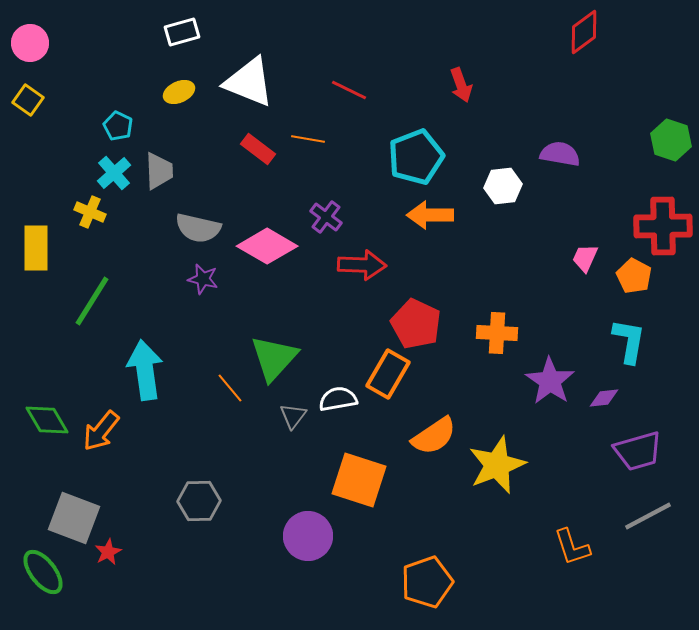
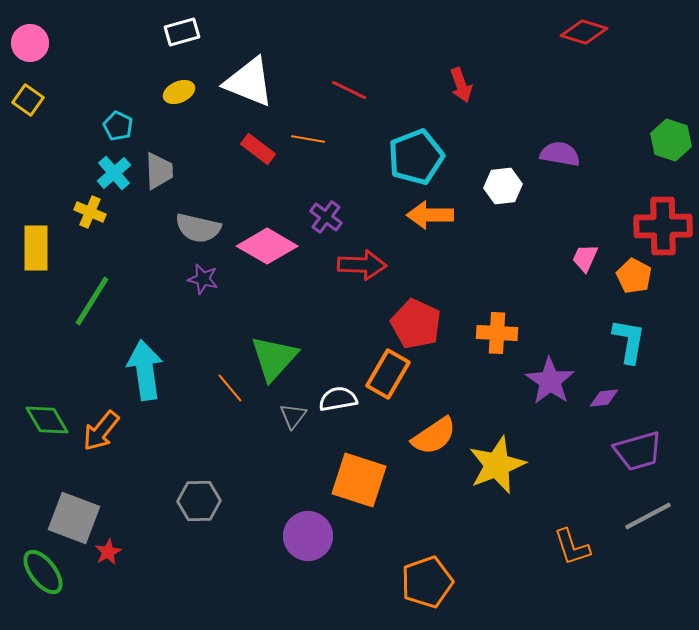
red diamond at (584, 32): rotated 54 degrees clockwise
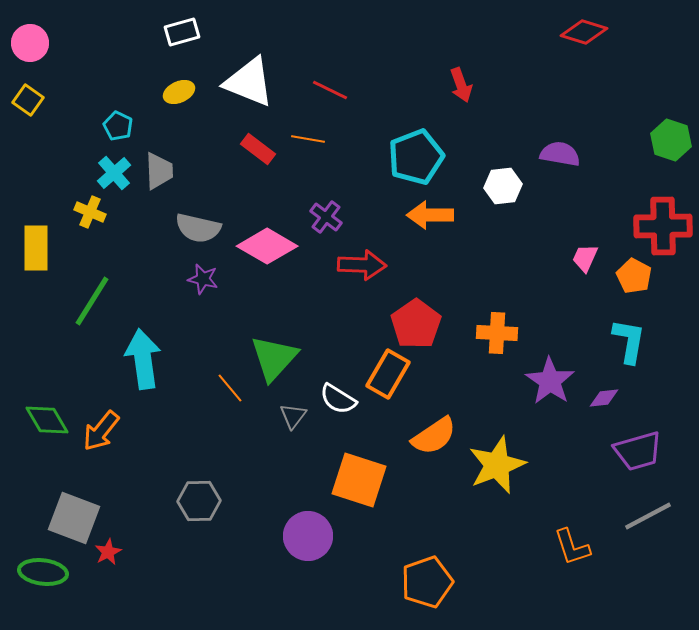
red line at (349, 90): moved 19 px left
red pentagon at (416, 324): rotated 12 degrees clockwise
cyan arrow at (145, 370): moved 2 px left, 11 px up
white semicircle at (338, 399): rotated 138 degrees counterclockwise
green ellipse at (43, 572): rotated 45 degrees counterclockwise
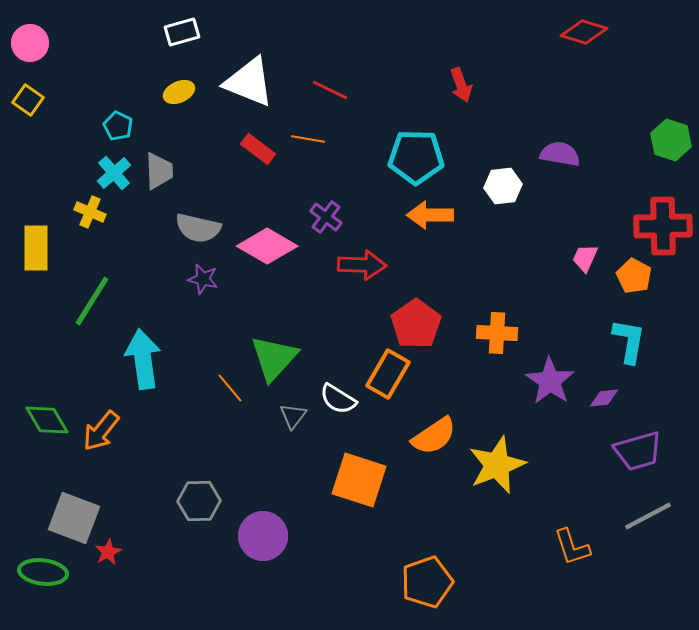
cyan pentagon at (416, 157): rotated 22 degrees clockwise
purple circle at (308, 536): moved 45 px left
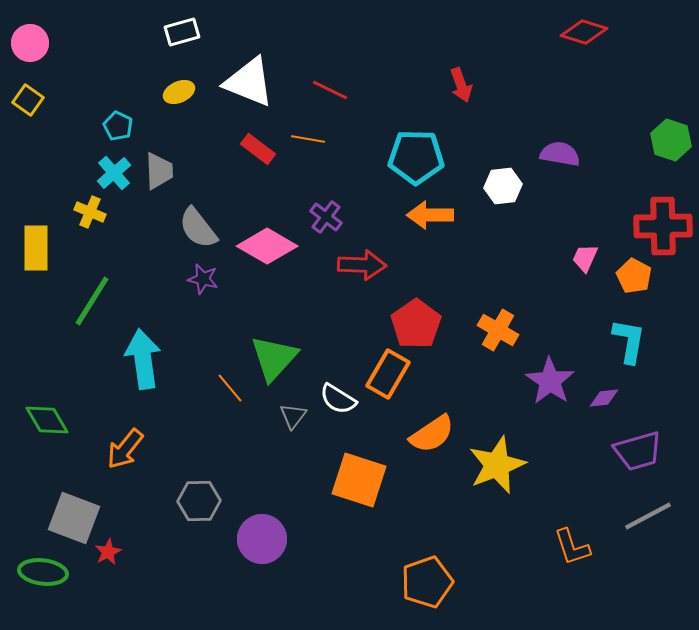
gray semicircle at (198, 228): rotated 39 degrees clockwise
orange cross at (497, 333): moved 1 px right, 3 px up; rotated 27 degrees clockwise
orange arrow at (101, 431): moved 24 px right, 18 px down
orange semicircle at (434, 436): moved 2 px left, 2 px up
purple circle at (263, 536): moved 1 px left, 3 px down
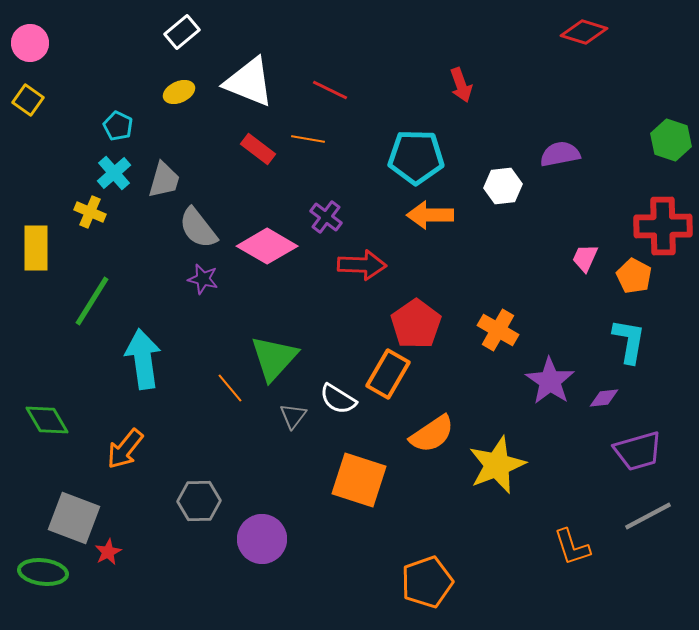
white rectangle at (182, 32): rotated 24 degrees counterclockwise
purple semicircle at (560, 154): rotated 21 degrees counterclockwise
gray trapezoid at (159, 171): moved 5 px right, 9 px down; rotated 18 degrees clockwise
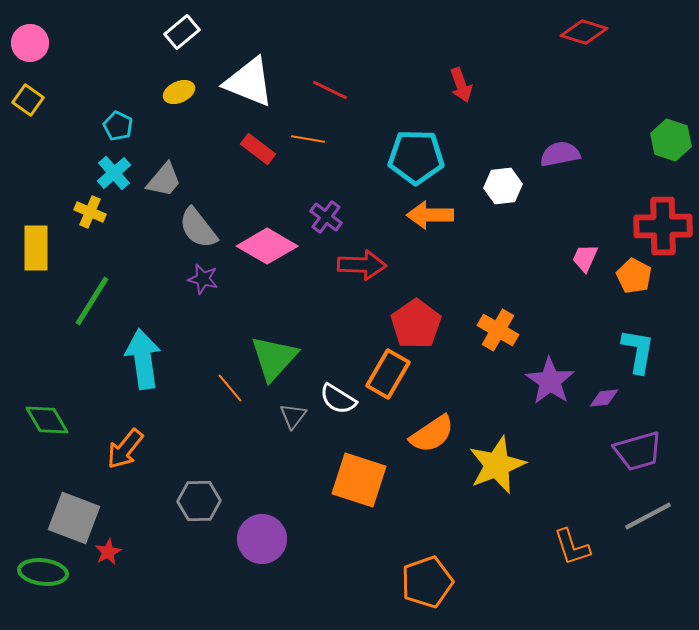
gray trapezoid at (164, 180): rotated 24 degrees clockwise
cyan L-shape at (629, 341): moved 9 px right, 10 px down
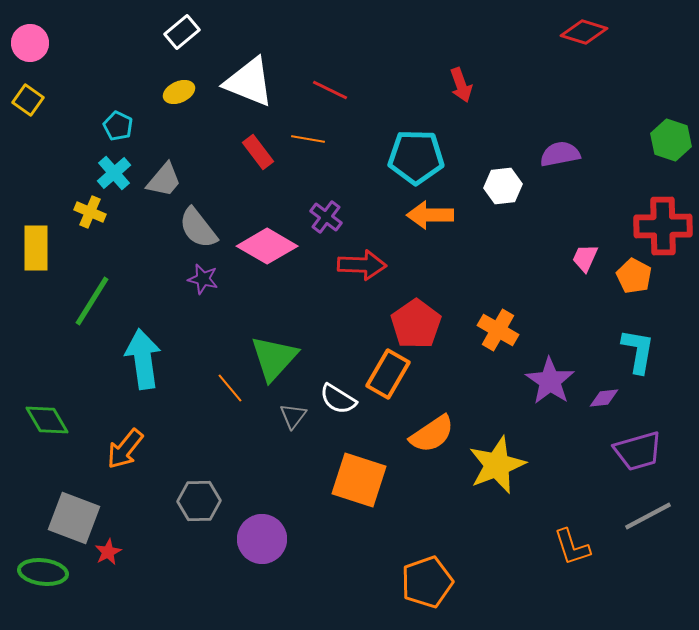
red rectangle at (258, 149): moved 3 px down; rotated 16 degrees clockwise
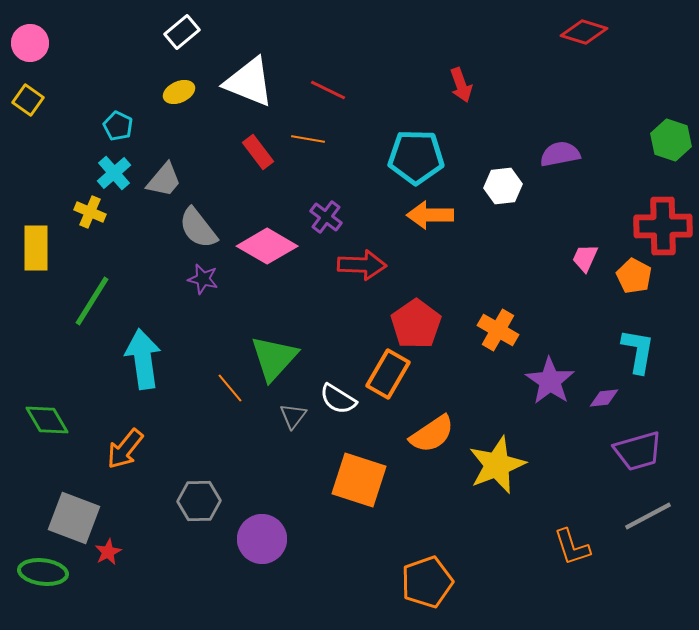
red line at (330, 90): moved 2 px left
